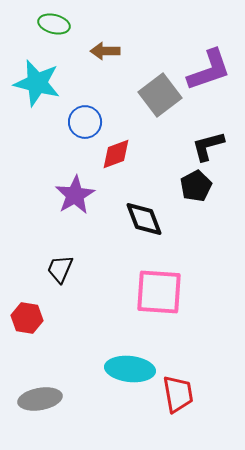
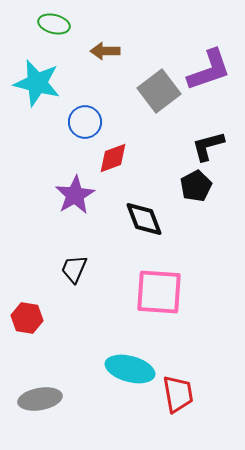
gray square: moved 1 px left, 4 px up
red diamond: moved 3 px left, 4 px down
black trapezoid: moved 14 px right
cyan ellipse: rotated 9 degrees clockwise
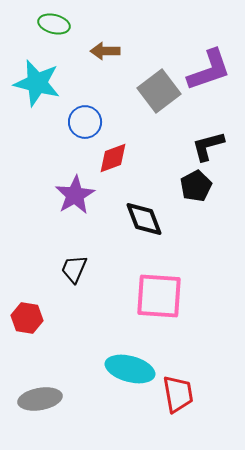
pink square: moved 4 px down
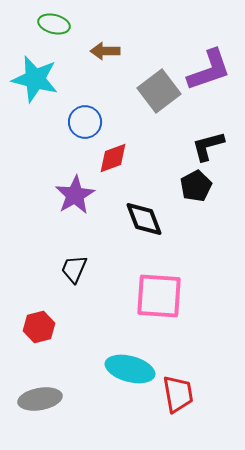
cyan star: moved 2 px left, 4 px up
red hexagon: moved 12 px right, 9 px down; rotated 24 degrees counterclockwise
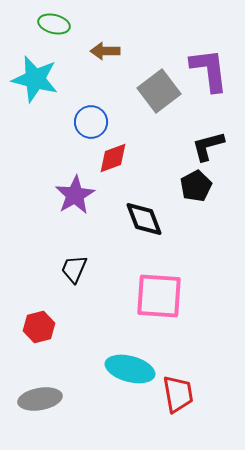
purple L-shape: rotated 78 degrees counterclockwise
blue circle: moved 6 px right
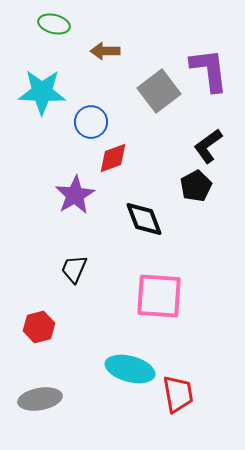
cyan star: moved 7 px right, 13 px down; rotated 12 degrees counterclockwise
black L-shape: rotated 21 degrees counterclockwise
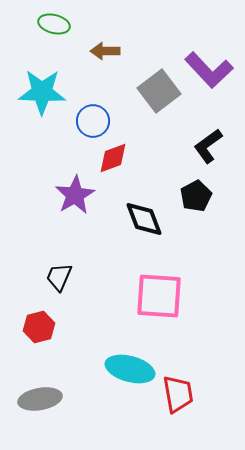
purple L-shape: rotated 144 degrees clockwise
blue circle: moved 2 px right, 1 px up
black pentagon: moved 10 px down
black trapezoid: moved 15 px left, 8 px down
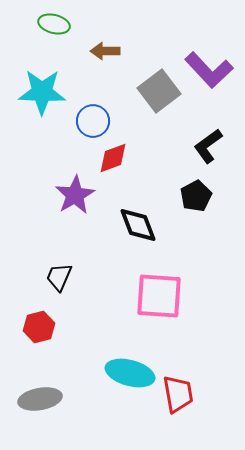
black diamond: moved 6 px left, 6 px down
cyan ellipse: moved 4 px down
